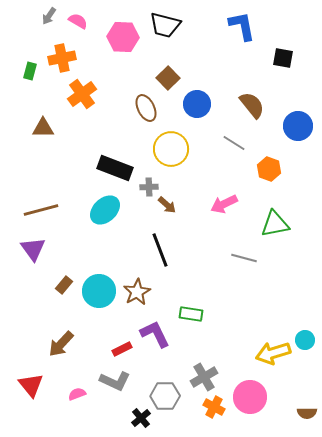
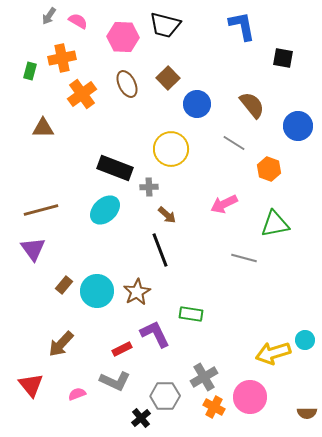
brown ellipse at (146, 108): moved 19 px left, 24 px up
brown arrow at (167, 205): moved 10 px down
cyan circle at (99, 291): moved 2 px left
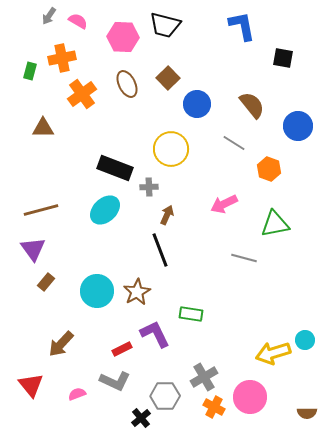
brown arrow at (167, 215): rotated 108 degrees counterclockwise
brown rectangle at (64, 285): moved 18 px left, 3 px up
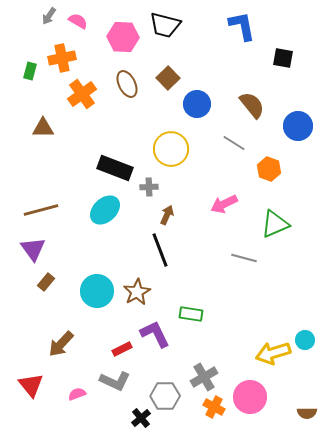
green triangle at (275, 224): rotated 12 degrees counterclockwise
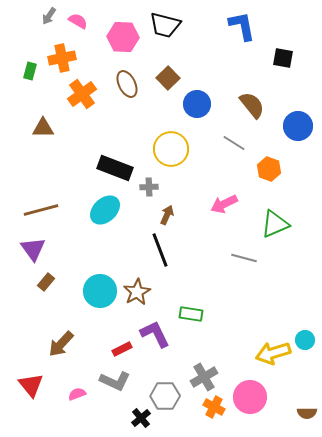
cyan circle at (97, 291): moved 3 px right
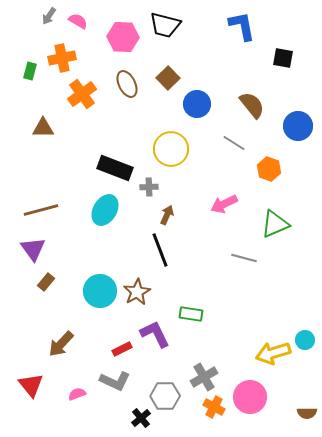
cyan ellipse at (105, 210): rotated 16 degrees counterclockwise
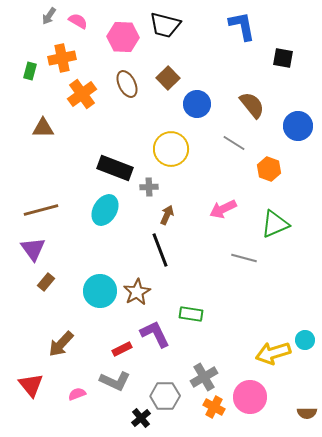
pink arrow at (224, 204): moved 1 px left, 5 px down
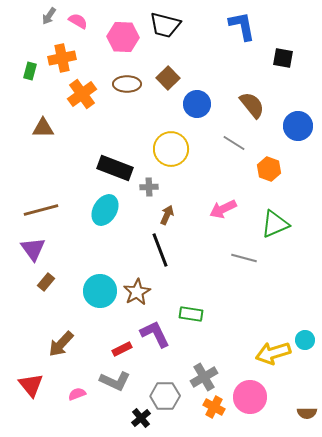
brown ellipse at (127, 84): rotated 64 degrees counterclockwise
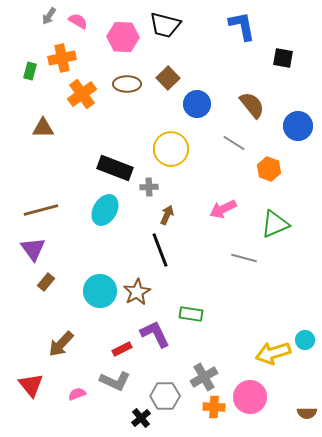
orange cross at (214, 407): rotated 25 degrees counterclockwise
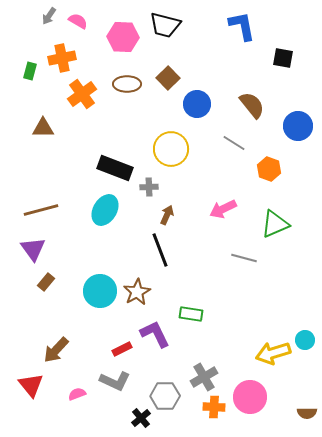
brown arrow at (61, 344): moved 5 px left, 6 px down
